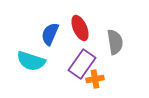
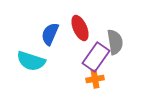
purple rectangle: moved 14 px right, 7 px up
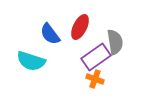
red ellipse: moved 1 px up; rotated 50 degrees clockwise
blue semicircle: rotated 60 degrees counterclockwise
purple rectangle: rotated 20 degrees clockwise
orange cross: rotated 30 degrees clockwise
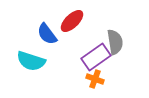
red ellipse: moved 8 px left, 6 px up; rotated 20 degrees clockwise
blue semicircle: moved 3 px left
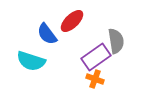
gray semicircle: moved 1 px right, 1 px up
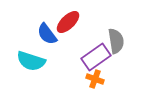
red ellipse: moved 4 px left, 1 px down
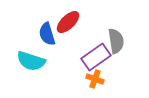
blue semicircle: rotated 20 degrees clockwise
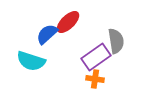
blue semicircle: rotated 65 degrees clockwise
orange cross: rotated 12 degrees counterclockwise
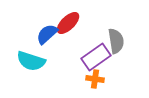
red ellipse: moved 1 px down
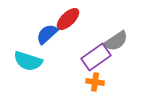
red ellipse: moved 4 px up
gray semicircle: rotated 65 degrees clockwise
cyan semicircle: moved 3 px left
orange cross: moved 3 px down
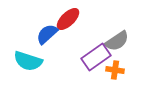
gray semicircle: moved 1 px right
orange cross: moved 20 px right, 12 px up
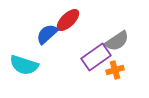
red ellipse: moved 1 px down
cyan semicircle: moved 4 px left, 4 px down
orange cross: rotated 24 degrees counterclockwise
